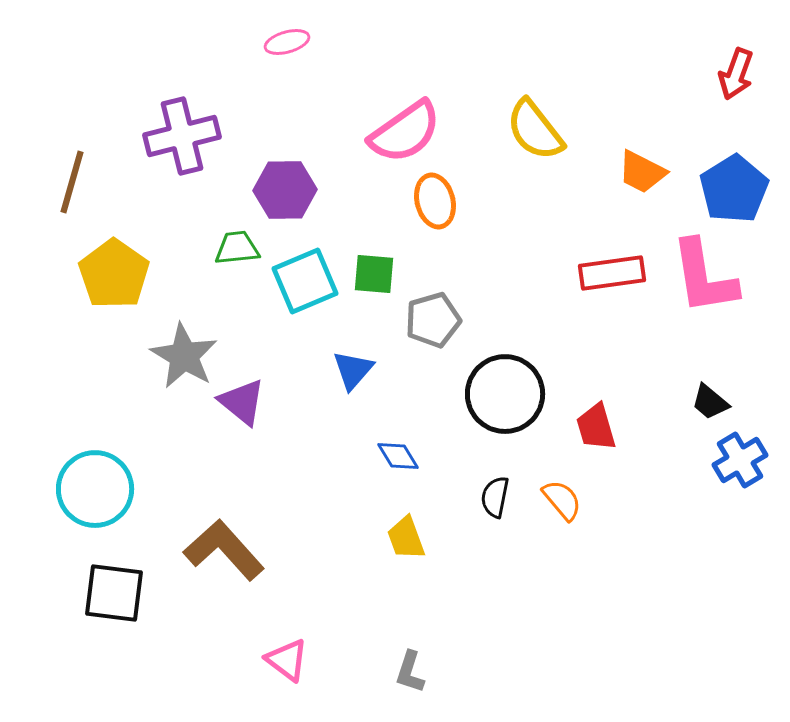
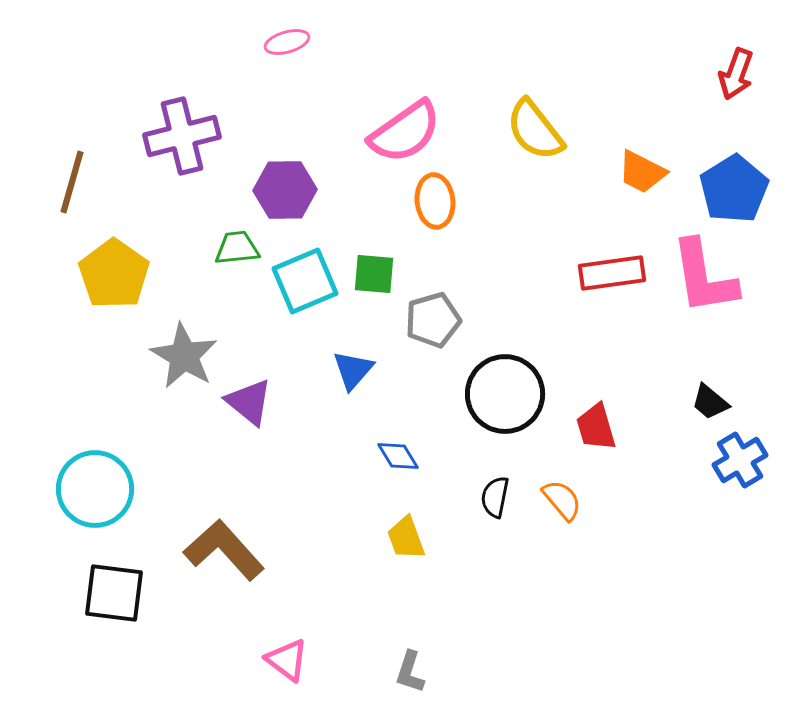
orange ellipse: rotated 8 degrees clockwise
purple triangle: moved 7 px right
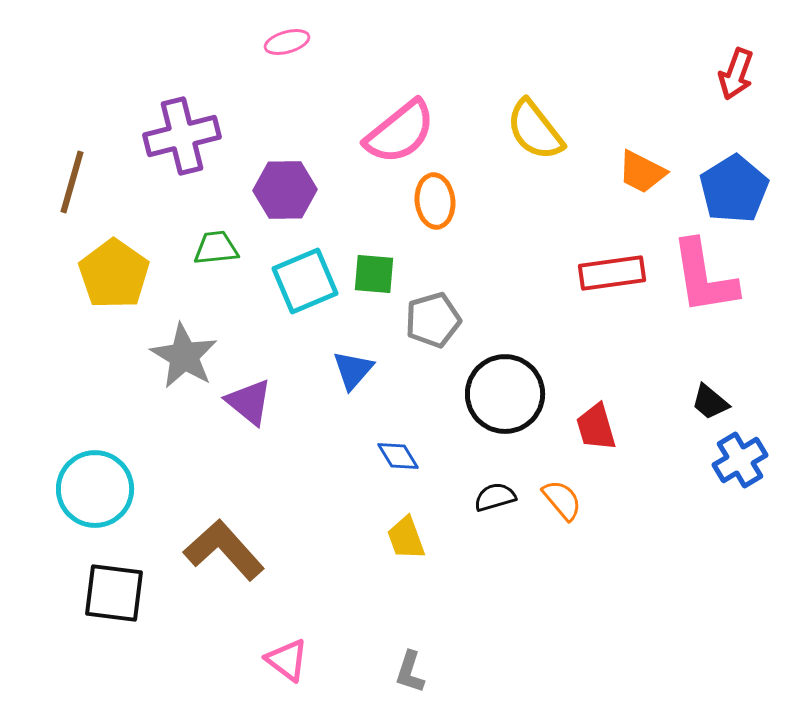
pink semicircle: moved 5 px left; rotated 4 degrees counterclockwise
green trapezoid: moved 21 px left
black semicircle: rotated 63 degrees clockwise
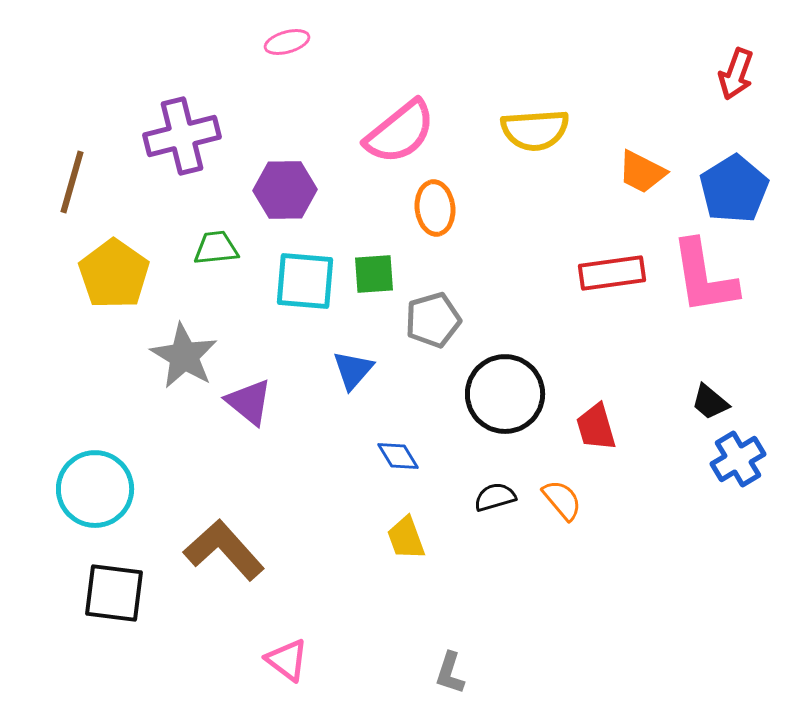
yellow semicircle: rotated 56 degrees counterclockwise
orange ellipse: moved 7 px down
green square: rotated 9 degrees counterclockwise
cyan square: rotated 28 degrees clockwise
blue cross: moved 2 px left, 1 px up
gray L-shape: moved 40 px right, 1 px down
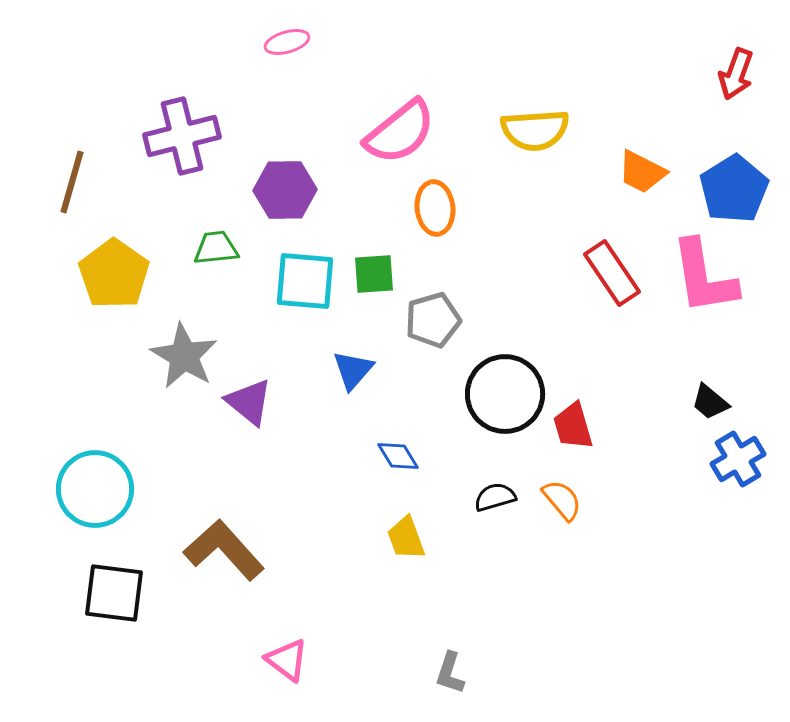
red rectangle: rotated 64 degrees clockwise
red trapezoid: moved 23 px left, 1 px up
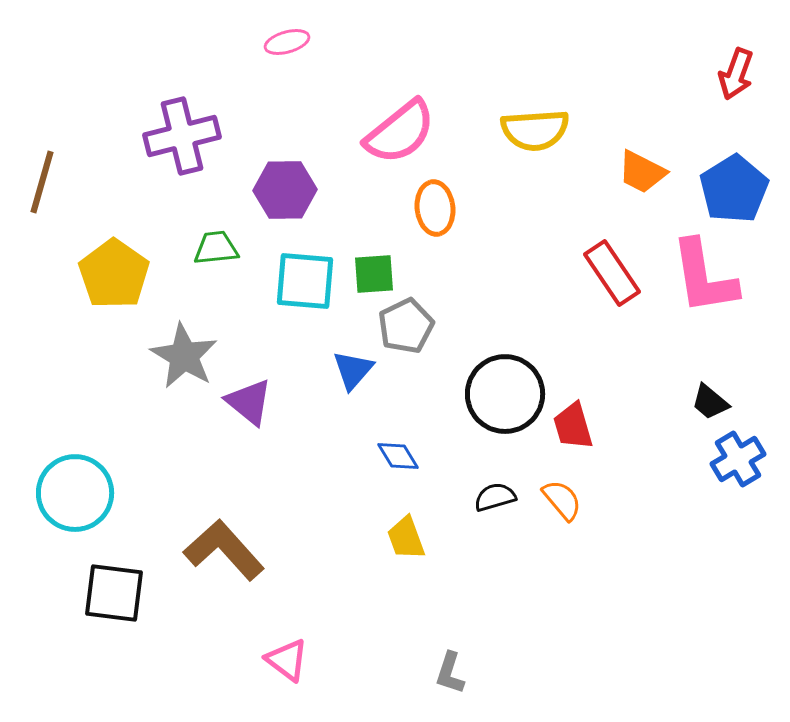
brown line: moved 30 px left
gray pentagon: moved 27 px left, 6 px down; rotated 10 degrees counterclockwise
cyan circle: moved 20 px left, 4 px down
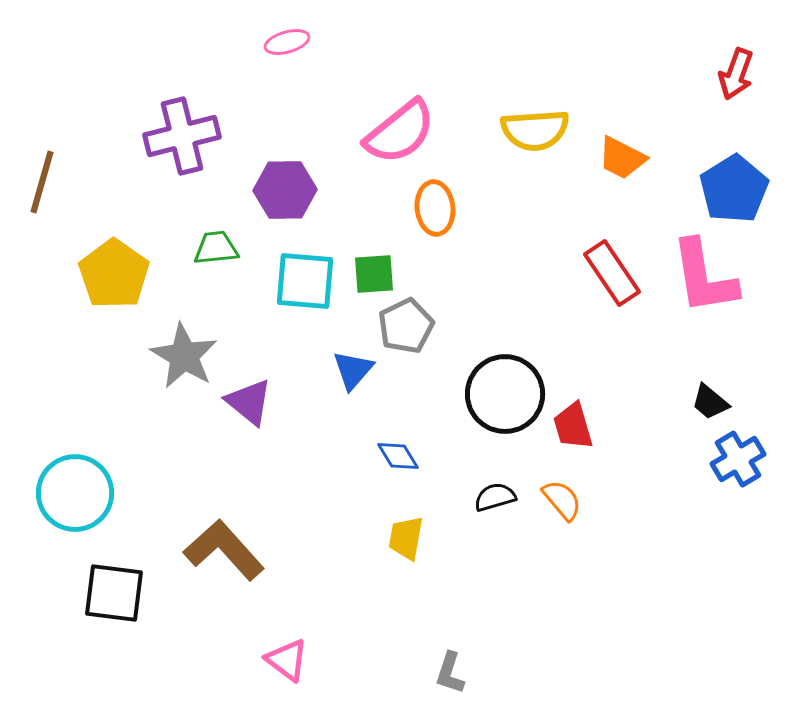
orange trapezoid: moved 20 px left, 14 px up
yellow trapezoid: rotated 30 degrees clockwise
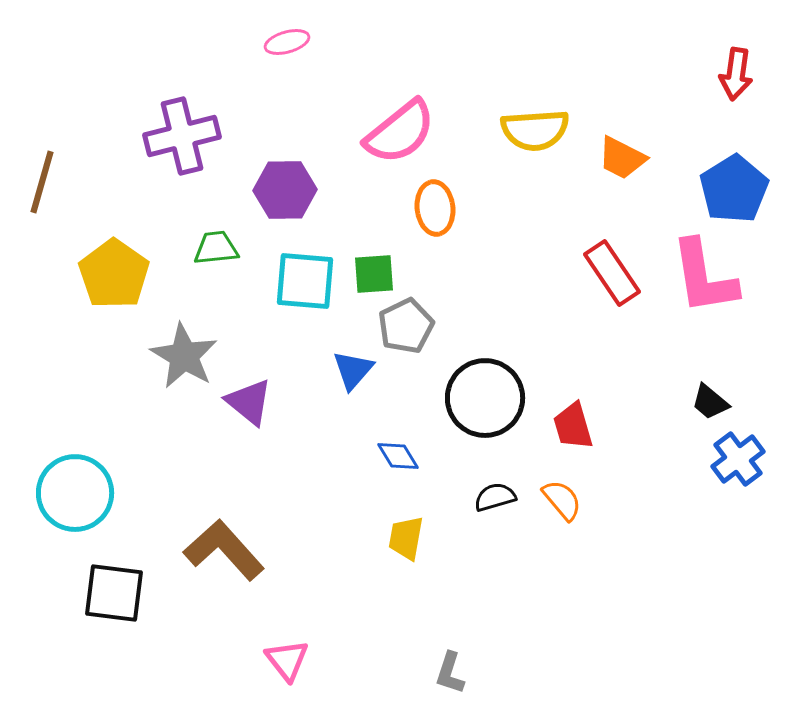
red arrow: rotated 12 degrees counterclockwise
black circle: moved 20 px left, 4 px down
blue cross: rotated 6 degrees counterclockwise
pink triangle: rotated 15 degrees clockwise
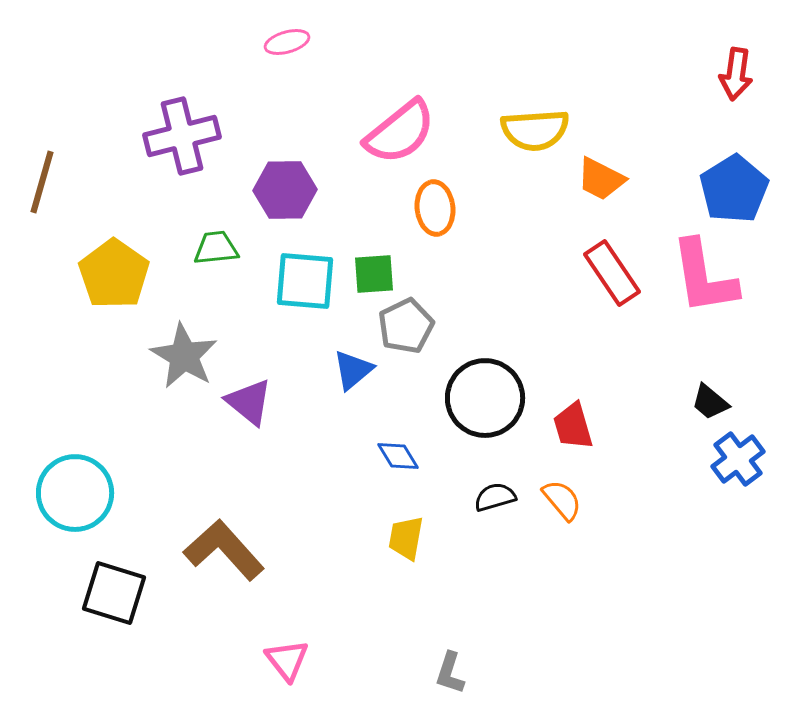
orange trapezoid: moved 21 px left, 21 px down
blue triangle: rotated 9 degrees clockwise
black square: rotated 10 degrees clockwise
